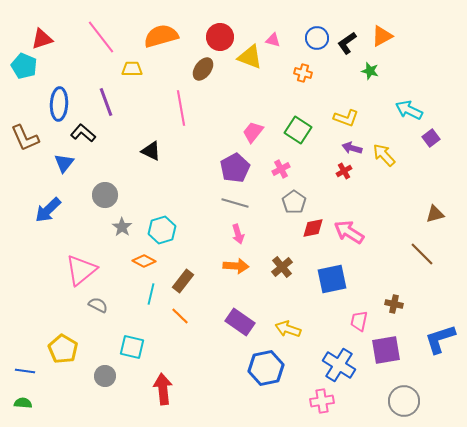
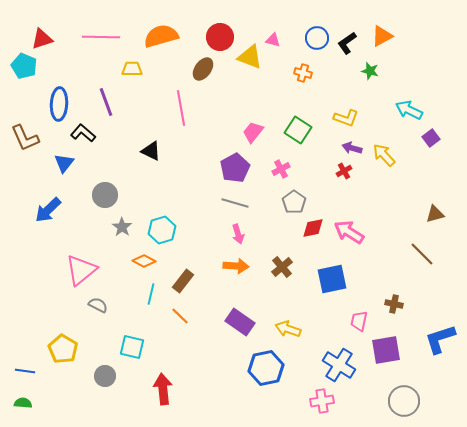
pink line at (101, 37): rotated 51 degrees counterclockwise
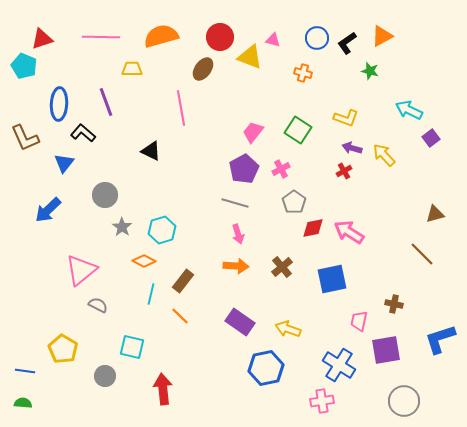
purple pentagon at (235, 168): moved 9 px right, 1 px down
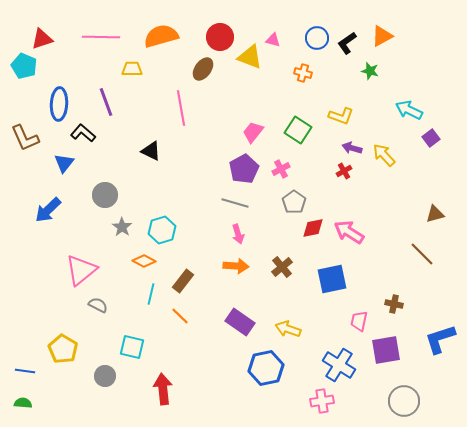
yellow L-shape at (346, 118): moved 5 px left, 2 px up
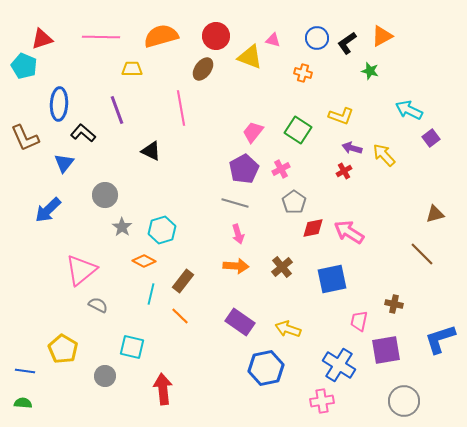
red circle at (220, 37): moved 4 px left, 1 px up
purple line at (106, 102): moved 11 px right, 8 px down
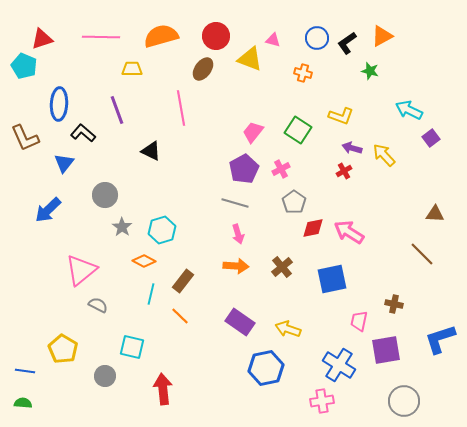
yellow triangle at (250, 57): moved 2 px down
brown triangle at (435, 214): rotated 18 degrees clockwise
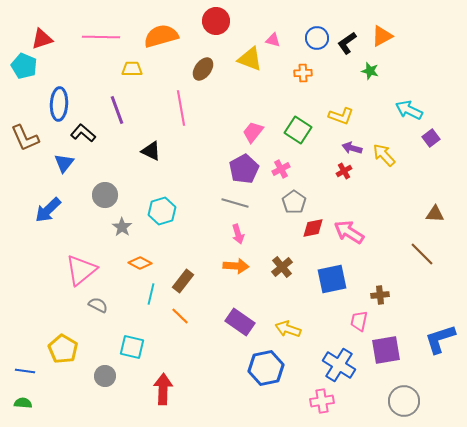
red circle at (216, 36): moved 15 px up
orange cross at (303, 73): rotated 18 degrees counterclockwise
cyan hexagon at (162, 230): moved 19 px up
orange diamond at (144, 261): moved 4 px left, 2 px down
brown cross at (394, 304): moved 14 px left, 9 px up; rotated 18 degrees counterclockwise
red arrow at (163, 389): rotated 8 degrees clockwise
